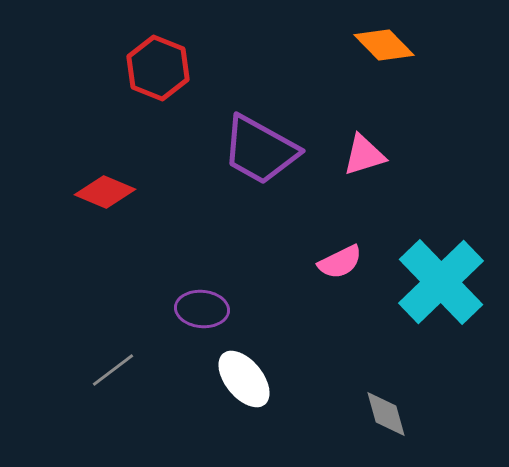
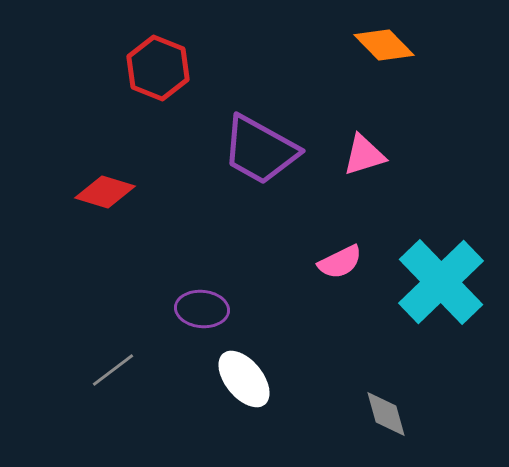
red diamond: rotated 6 degrees counterclockwise
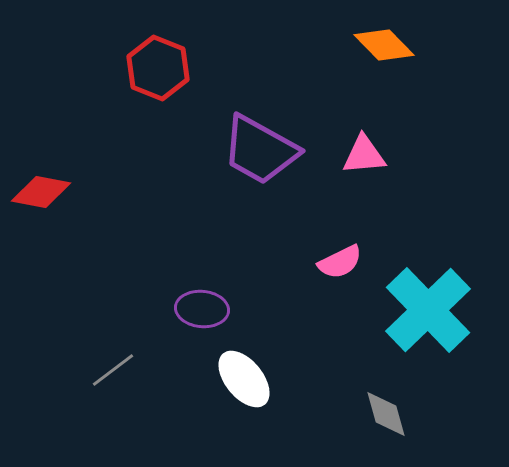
pink triangle: rotated 12 degrees clockwise
red diamond: moved 64 px left; rotated 6 degrees counterclockwise
cyan cross: moved 13 px left, 28 px down
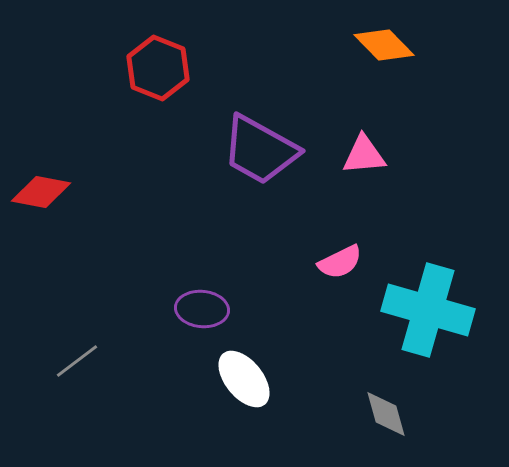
cyan cross: rotated 30 degrees counterclockwise
gray line: moved 36 px left, 9 px up
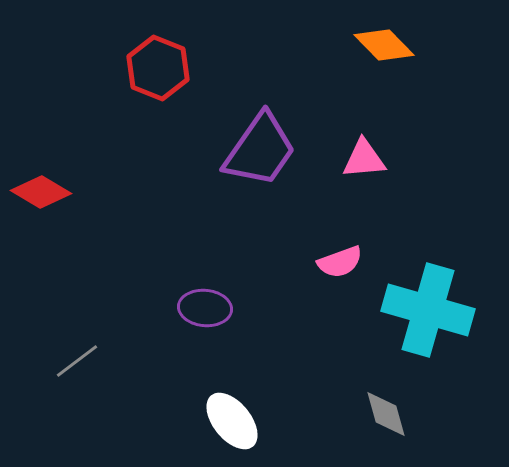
purple trapezoid: rotated 84 degrees counterclockwise
pink triangle: moved 4 px down
red diamond: rotated 20 degrees clockwise
pink semicircle: rotated 6 degrees clockwise
purple ellipse: moved 3 px right, 1 px up
white ellipse: moved 12 px left, 42 px down
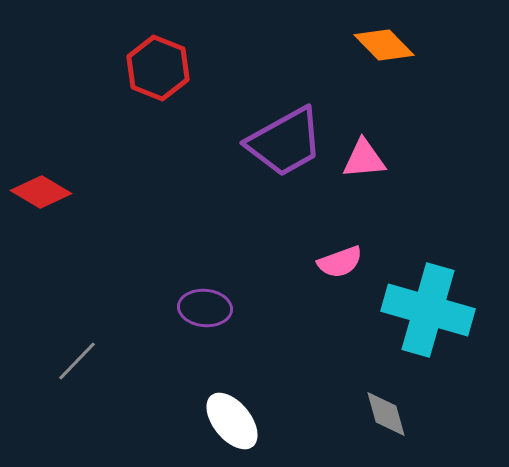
purple trapezoid: moved 25 px right, 8 px up; rotated 26 degrees clockwise
gray line: rotated 9 degrees counterclockwise
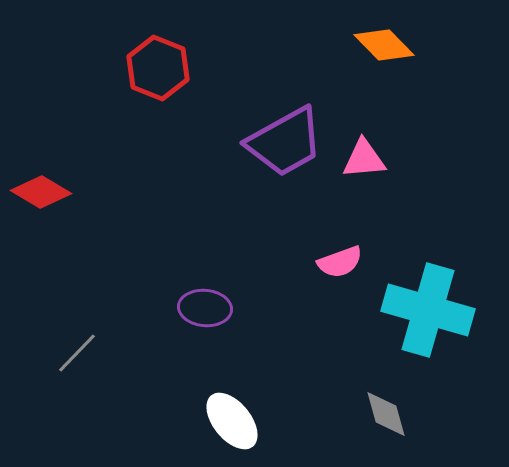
gray line: moved 8 px up
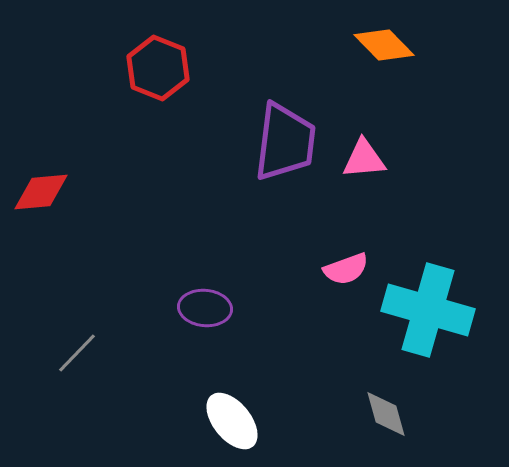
purple trapezoid: rotated 54 degrees counterclockwise
red diamond: rotated 36 degrees counterclockwise
pink semicircle: moved 6 px right, 7 px down
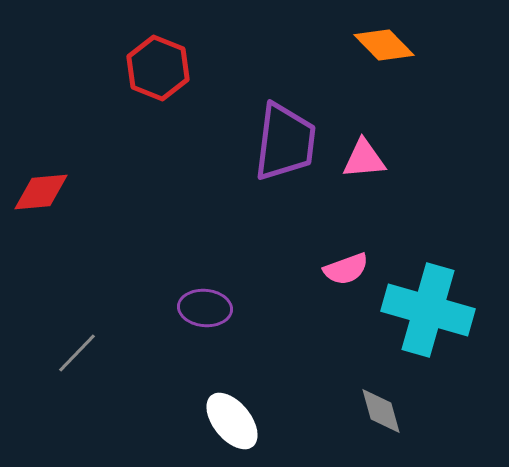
gray diamond: moved 5 px left, 3 px up
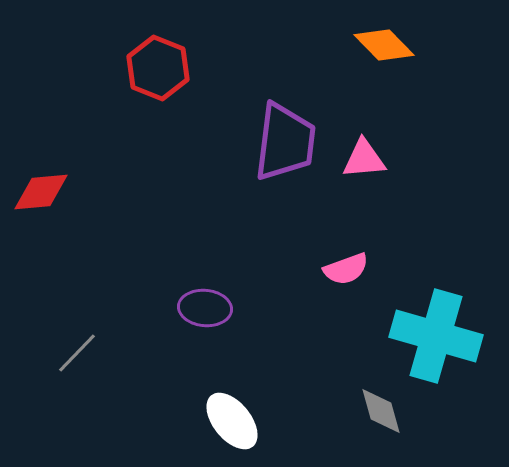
cyan cross: moved 8 px right, 26 px down
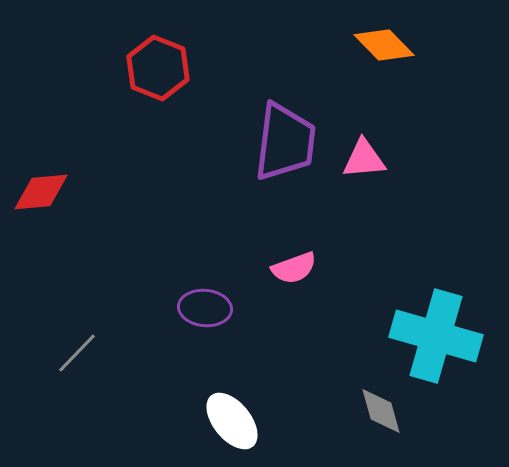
pink semicircle: moved 52 px left, 1 px up
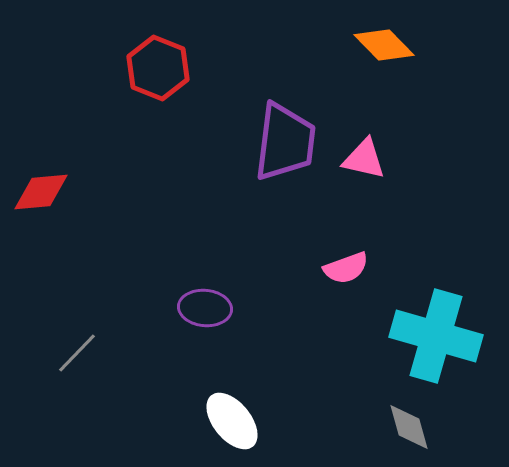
pink triangle: rotated 18 degrees clockwise
pink semicircle: moved 52 px right
gray diamond: moved 28 px right, 16 px down
